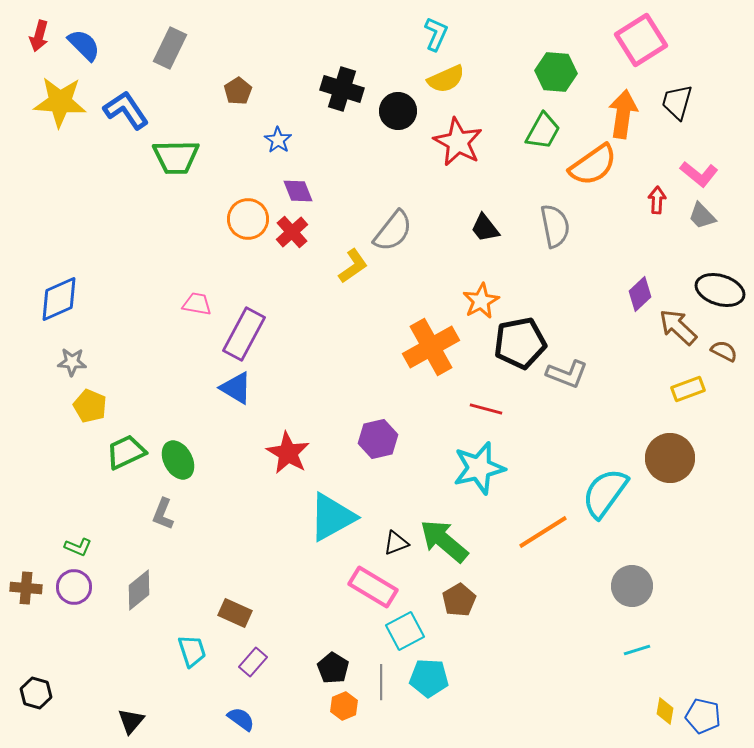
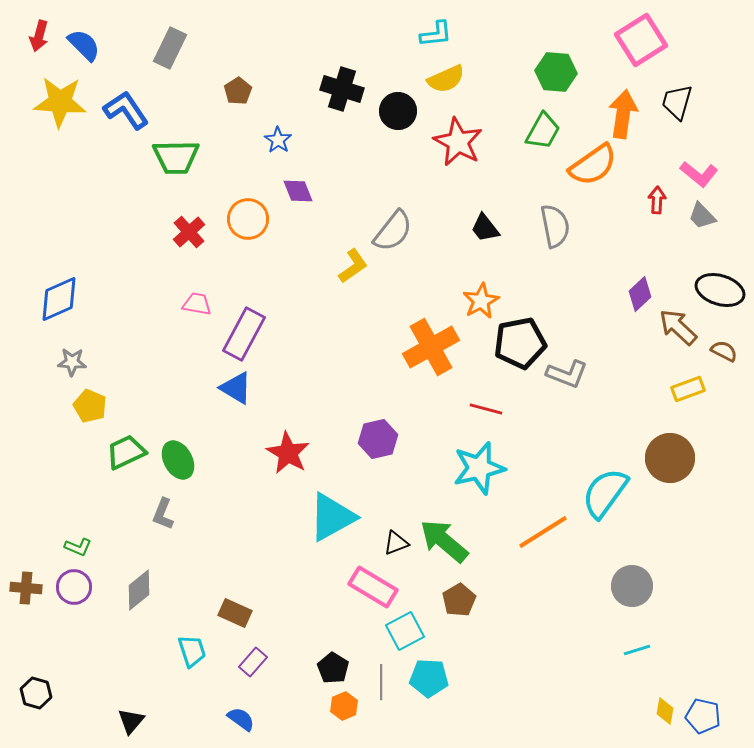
cyan L-shape at (436, 34): rotated 60 degrees clockwise
red cross at (292, 232): moved 103 px left
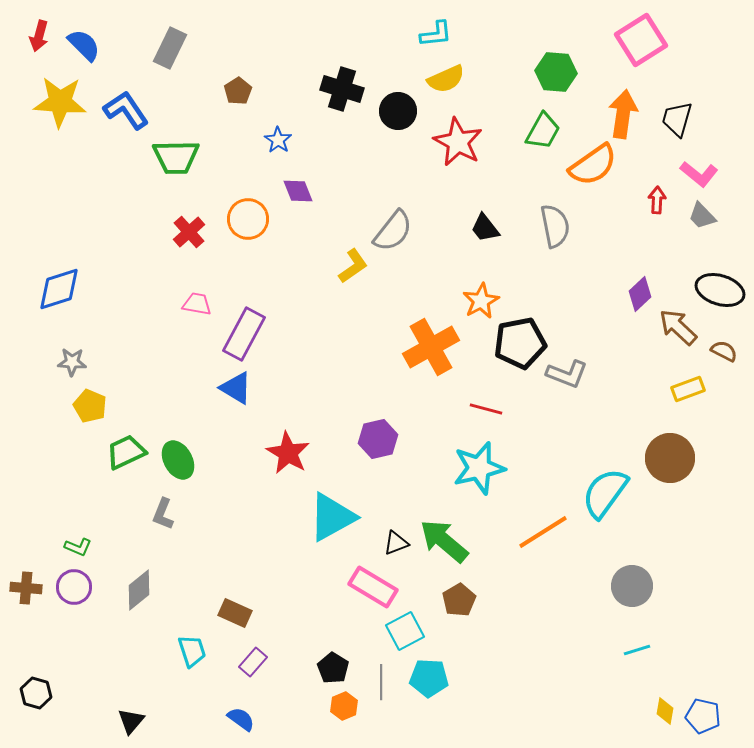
black trapezoid at (677, 102): moved 17 px down
blue diamond at (59, 299): moved 10 px up; rotated 6 degrees clockwise
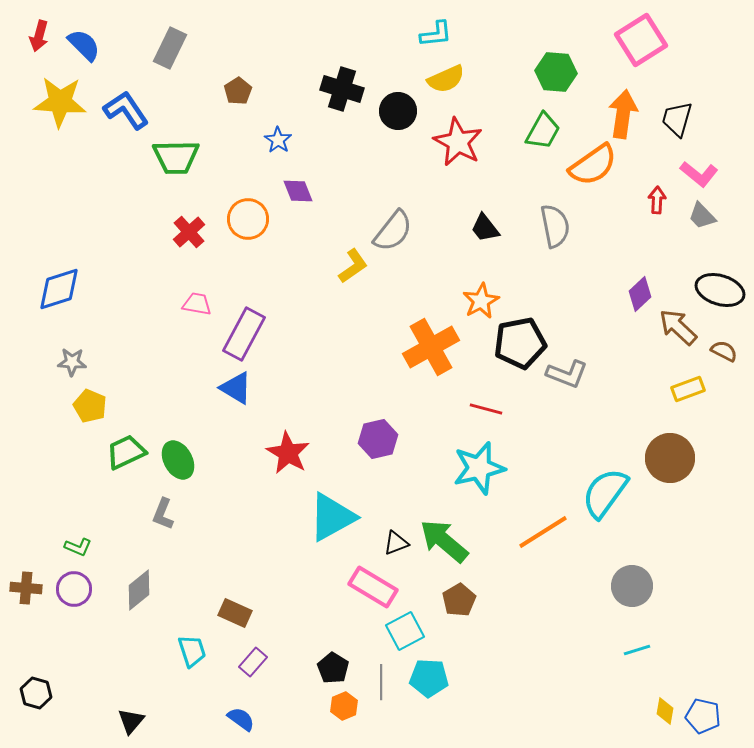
purple circle at (74, 587): moved 2 px down
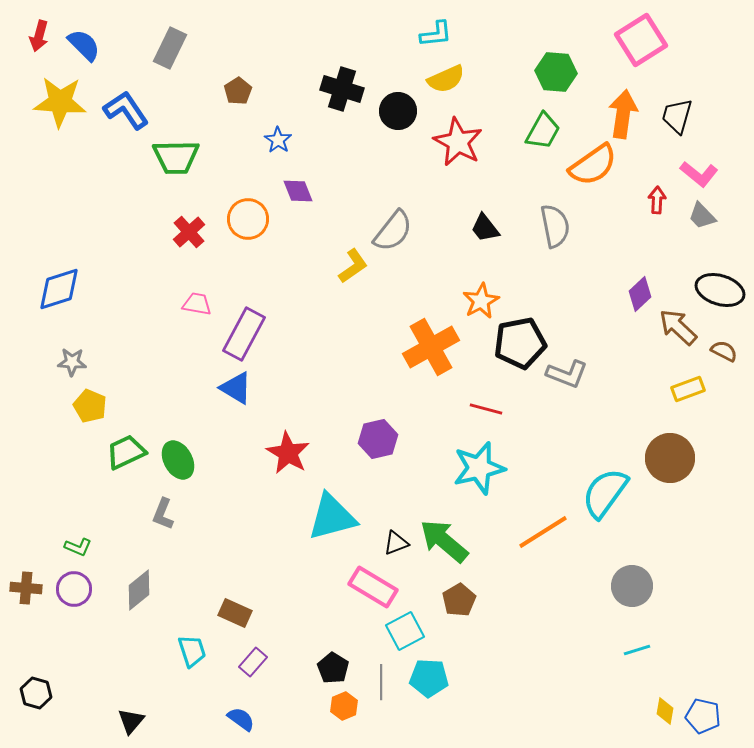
black trapezoid at (677, 119): moved 3 px up
cyan triangle at (332, 517): rotated 14 degrees clockwise
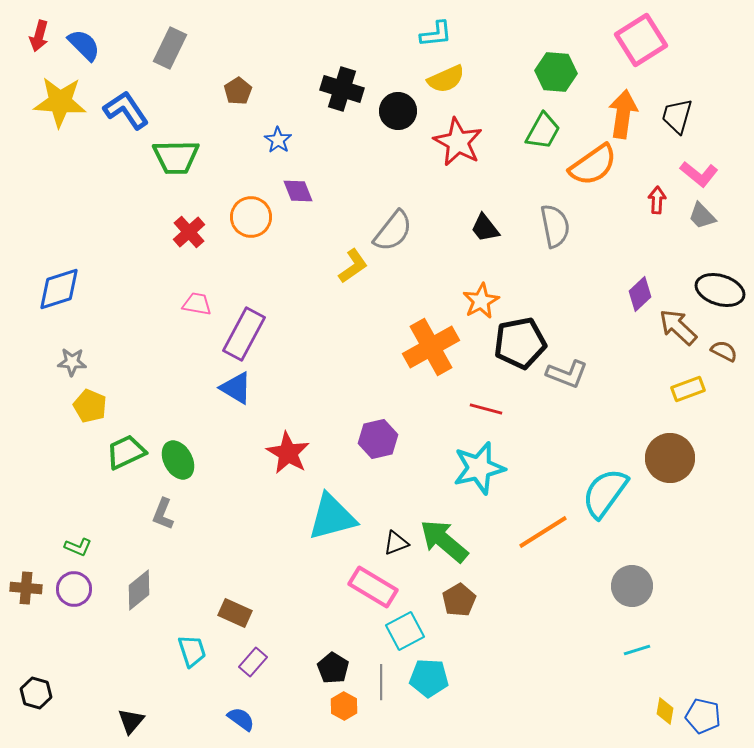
orange circle at (248, 219): moved 3 px right, 2 px up
orange hexagon at (344, 706): rotated 8 degrees counterclockwise
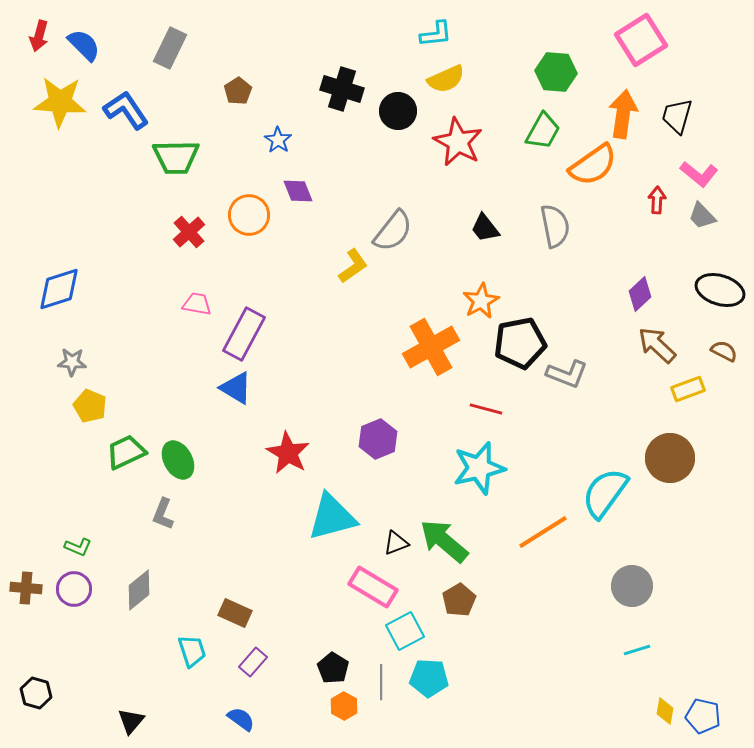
orange circle at (251, 217): moved 2 px left, 2 px up
brown arrow at (678, 327): moved 21 px left, 18 px down
purple hexagon at (378, 439): rotated 9 degrees counterclockwise
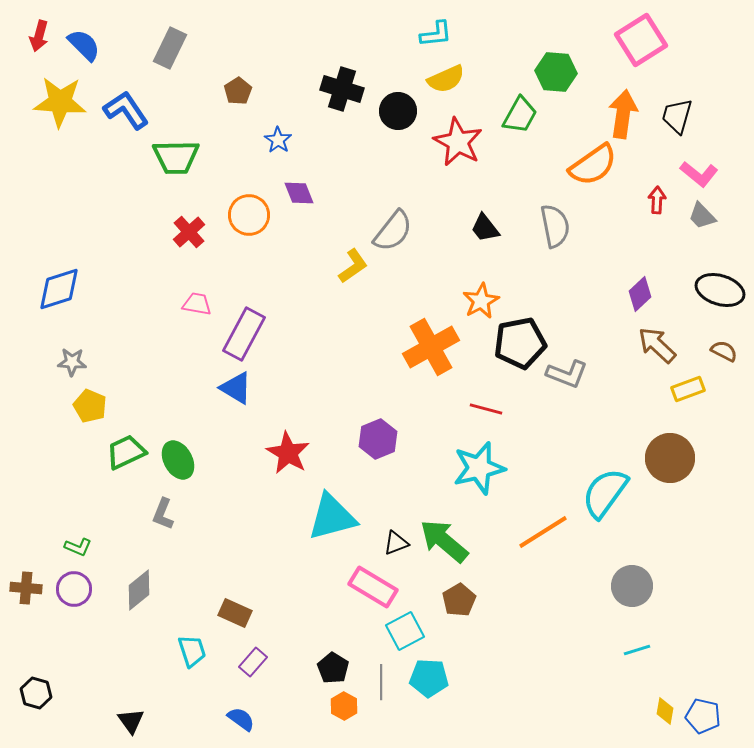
green trapezoid at (543, 131): moved 23 px left, 16 px up
purple diamond at (298, 191): moved 1 px right, 2 px down
black triangle at (131, 721): rotated 16 degrees counterclockwise
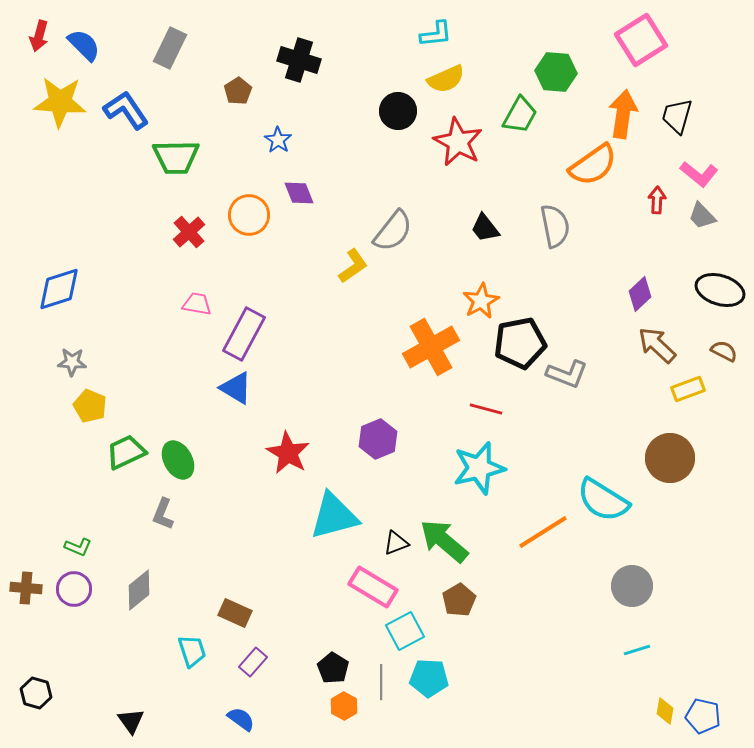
black cross at (342, 89): moved 43 px left, 29 px up
cyan semicircle at (605, 493): moved 2 px left, 7 px down; rotated 94 degrees counterclockwise
cyan triangle at (332, 517): moved 2 px right, 1 px up
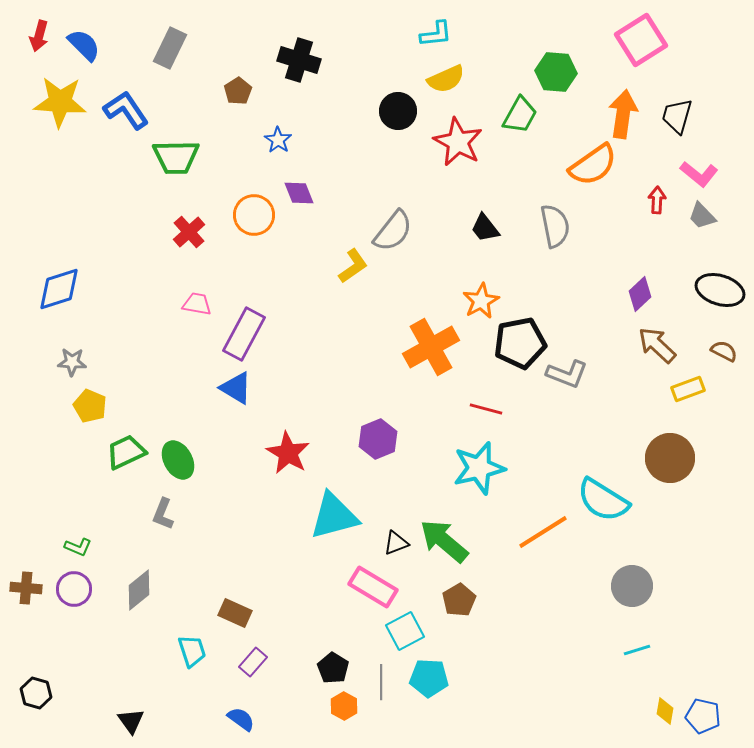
orange circle at (249, 215): moved 5 px right
